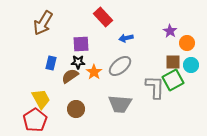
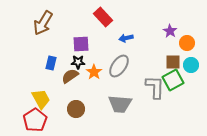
gray ellipse: moved 1 px left; rotated 15 degrees counterclockwise
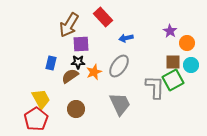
brown arrow: moved 26 px right, 2 px down
orange star: rotated 14 degrees clockwise
gray trapezoid: rotated 120 degrees counterclockwise
red pentagon: moved 1 px right, 1 px up
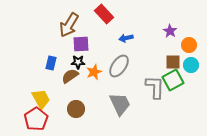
red rectangle: moved 1 px right, 3 px up
orange circle: moved 2 px right, 2 px down
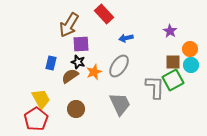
orange circle: moved 1 px right, 4 px down
black star: rotated 16 degrees clockwise
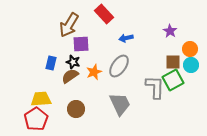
black star: moved 5 px left
yellow trapezoid: rotated 65 degrees counterclockwise
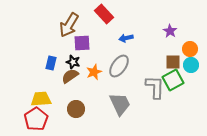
purple square: moved 1 px right, 1 px up
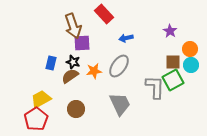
brown arrow: moved 4 px right, 1 px down; rotated 50 degrees counterclockwise
orange star: moved 1 px up; rotated 14 degrees clockwise
yellow trapezoid: rotated 25 degrees counterclockwise
